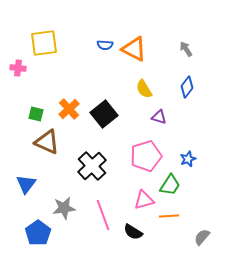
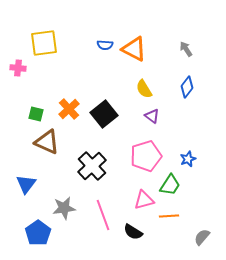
purple triangle: moved 7 px left, 1 px up; rotated 21 degrees clockwise
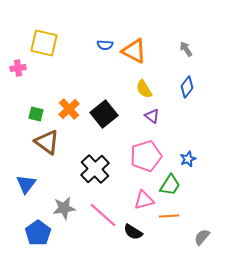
yellow square: rotated 20 degrees clockwise
orange triangle: moved 2 px down
pink cross: rotated 14 degrees counterclockwise
brown triangle: rotated 12 degrees clockwise
black cross: moved 3 px right, 3 px down
pink line: rotated 28 degrees counterclockwise
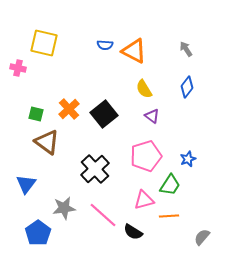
pink cross: rotated 21 degrees clockwise
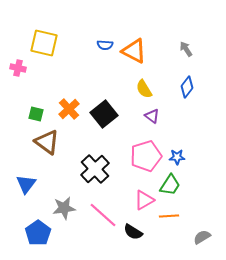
blue star: moved 11 px left, 2 px up; rotated 21 degrees clockwise
pink triangle: rotated 15 degrees counterclockwise
gray semicircle: rotated 18 degrees clockwise
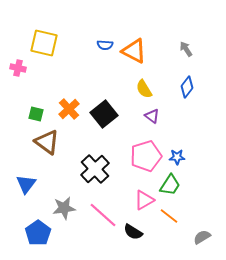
orange line: rotated 42 degrees clockwise
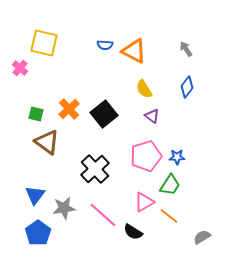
pink cross: moved 2 px right; rotated 28 degrees clockwise
blue triangle: moved 9 px right, 11 px down
pink triangle: moved 2 px down
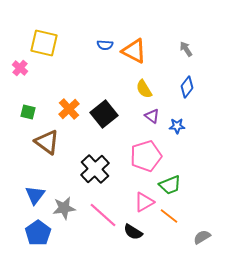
green square: moved 8 px left, 2 px up
blue star: moved 31 px up
green trapezoid: rotated 35 degrees clockwise
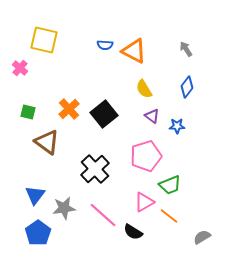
yellow square: moved 3 px up
